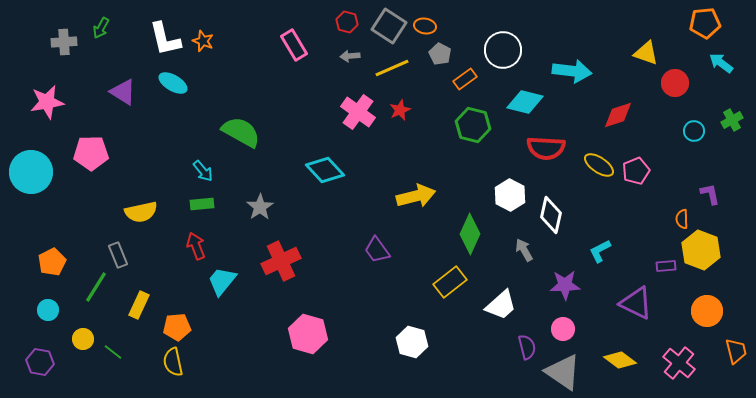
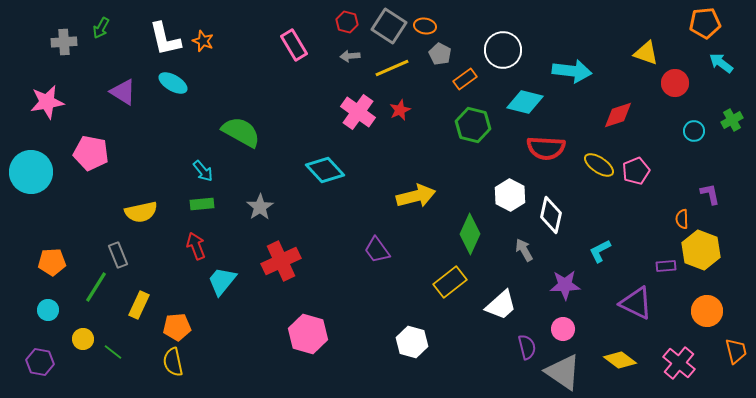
pink pentagon at (91, 153): rotated 12 degrees clockwise
orange pentagon at (52, 262): rotated 24 degrees clockwise
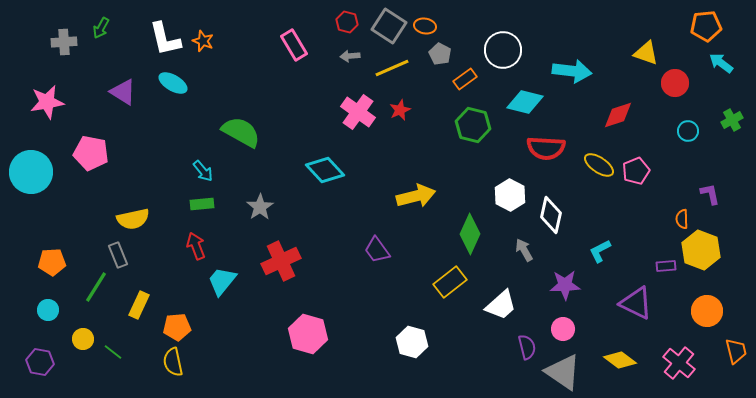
orange pentagon at (705, 23): moved 1 px right, 3 px down
cyan circle at (694, 131): moved 6 px left
yellow semicircle at (141, 212): moved 8 px left, 7 px down
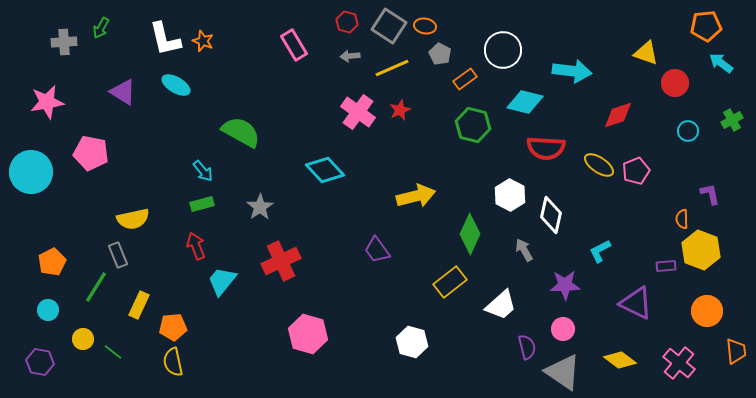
cyan ellipse at (173, 83): moved 3 px right, 2 px down
green rectangle at (202, 204): rotated 10 degrees counterclockwise
orange pentagon at (52, 262): rotated 24 degrees counterclockwise
orange pentagon at (177, 327): moved 4 px left
orange trapezoid at (736, 351): rotated 8 degrees clockwise
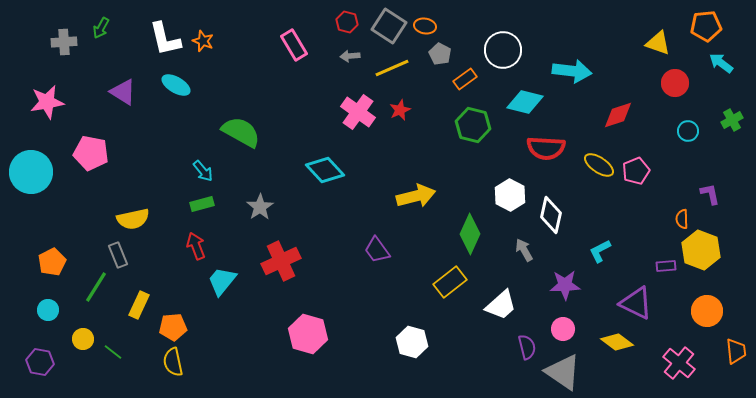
yellow triangle at (646, 53): moved 12 px right, 10 px up
yellow diamond at (620, 360): moved 3 px left, 18 px up
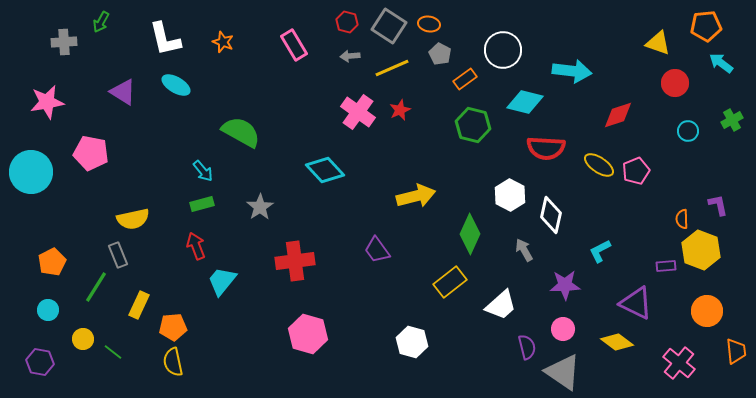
orange ellipse at (425, 26): moved 4 px right, 2 px up
green arrow at (101, 28): moved 6 px up
orange star at (203, 41): moved 20 px right, 1 px down
purple L-shape at (710, 194): moved 8 px right, 11 px down
red cross at (281, 261): moved 14 px right; rotated 18 degrees clockwise
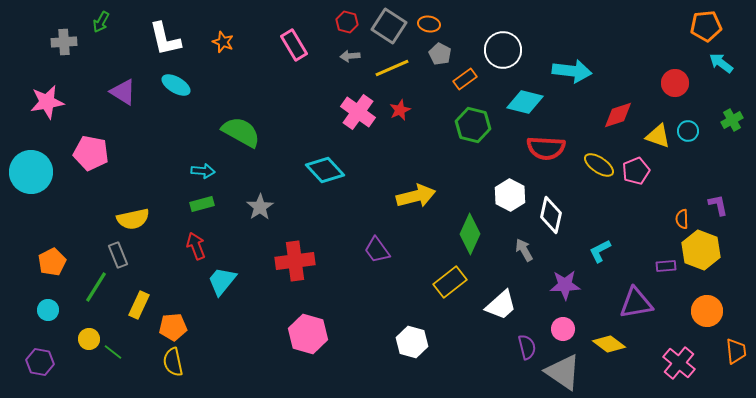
yellow triangle at (658, 43): moved 93 px down
cyan arrow at (203, 171): rotated 45 degrees counterclockwise
purple triangle at (636, 303): rotated 36 degrees counterclockwise
yellow circle at (83, 339): moved 6 px right
yellow diamond at (617, 342): moved 8 px left, 2 px down
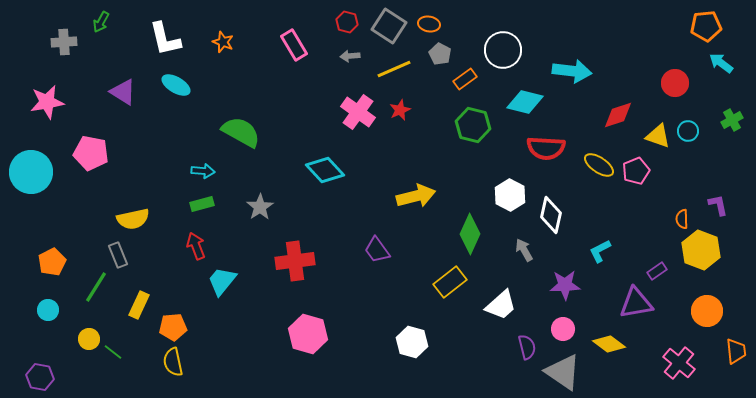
yellow line at (392, 68): moved 2 px right, 1 px down
purple rectangle at (666, 266): moved 9 px left, 5 px down; rotated 30 degrees counterclockwise
purple hexagon at (40, 362): moved 15 px down
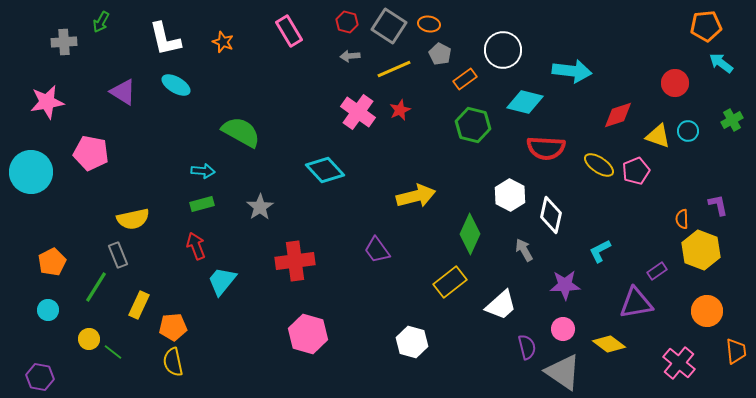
pink rectangle at (294, 45): moved 5 px left, 14 px up
